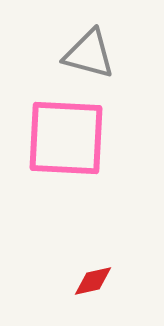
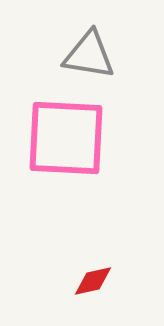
gray triangle: moved 1 px down; rotated 6 degrees counterclockwise
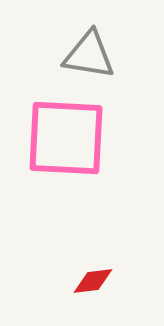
red diamond: rotated 6 degrees clockwise
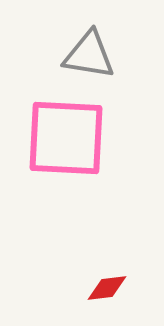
red diamond: moved 14 px right, 7 px down
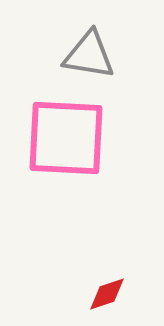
red diamond: moved 6 px down; rotated 12 degrees counterclockwise
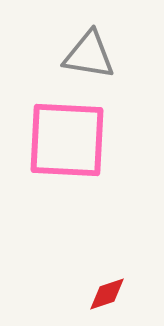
pink square: moved 1 px right, 2 px down
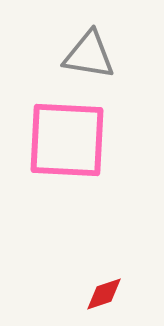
red diamond: moved 3 px left
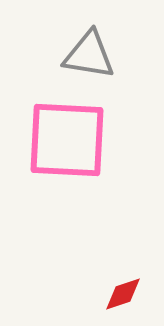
red diamond: moved 19 px right
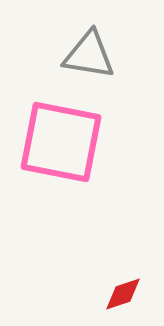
pink square: moved 6 px left, 2 px down; rotated 8 degrees clockwise
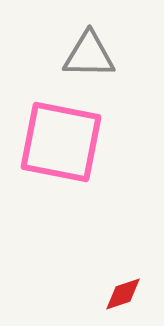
gray triangle: rotated 8 degrees counterclockwise
